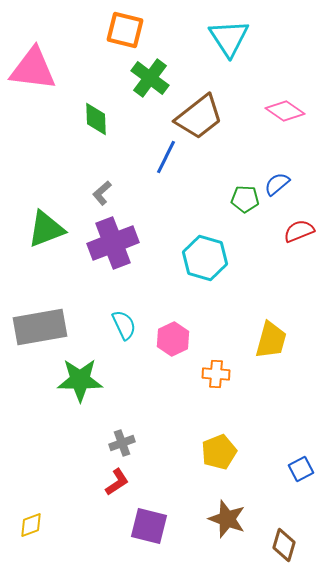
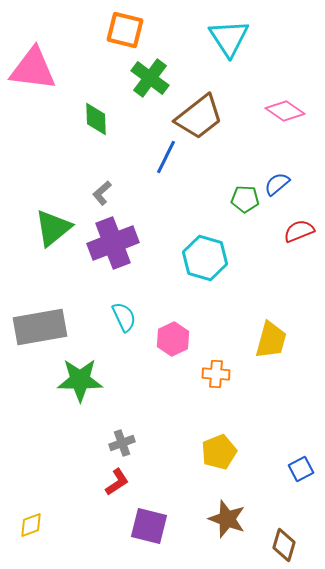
green triangle: moved 7 px right, 1 px up; rotated 18 degrees counterclockwise
cyan semicircle: moved 8 px up
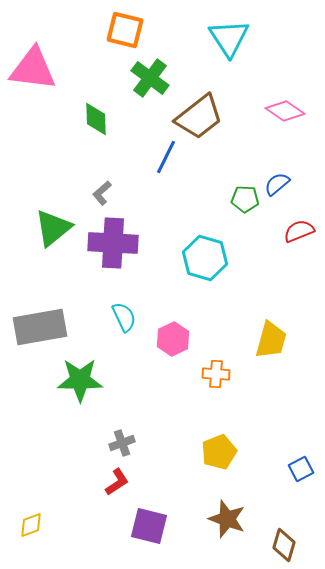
purple cross: rotated 24 degrees clockwise
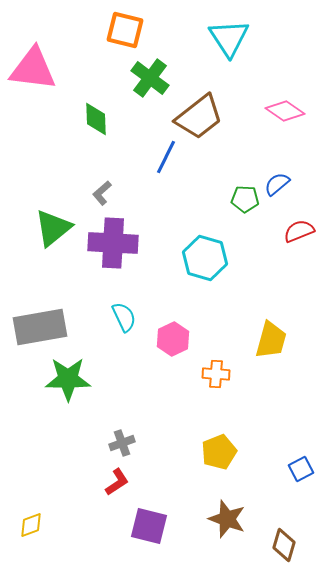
green star: moved 12 px left, 1 px up
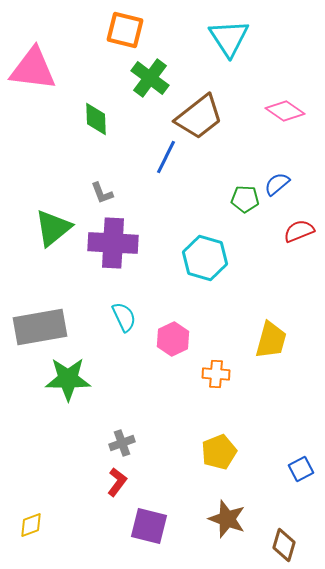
gray L-shape: rotated 70 degrees counterclockwise
red L-shape: rotated 20 degrees counterclockwise
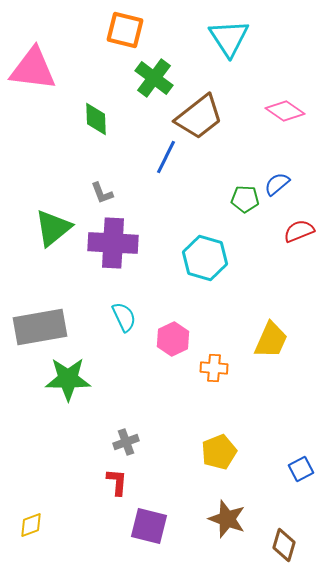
green cross: moved 4 px right
yellow trapezoid: rotated 9 degrees clockwise
orange cross: moved 2 px left, 6 px up
gray cross: moved 4 px right, 1 px up
red L-shape: rotated 32 degrees counterclockwise
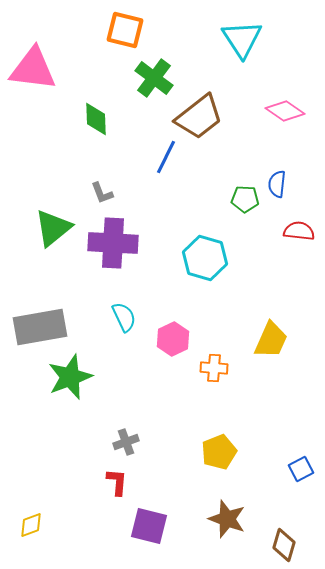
cyan triangle: moved 13 px right, 1 px down
blue semicircle: rotated 44 degrees counterclockwise
red semicircle: rotated 28 degrees clockwise
green star: moved 2 px right, 2 px up; rotated 21 degrees counterclockwise
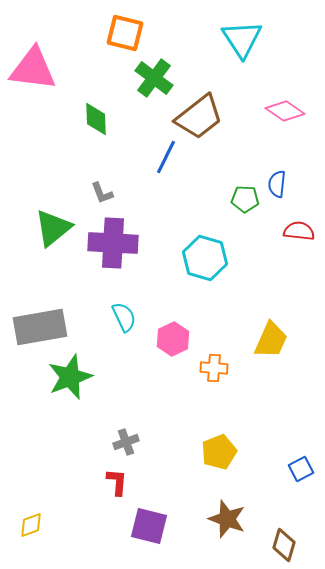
orange square: moved 3 px down
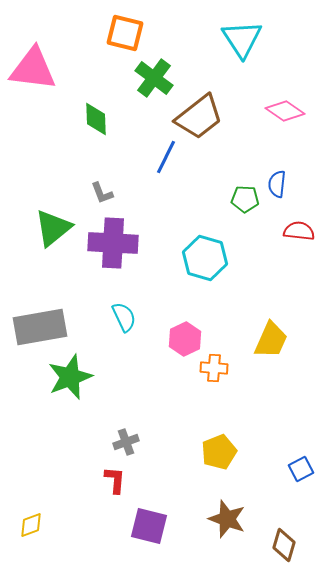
pink hexagon: moved 12 px right
red L-shape: moved 2 px left, 2 px up
